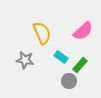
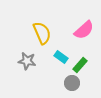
pink semicircle: moved 1 px right, 1 px up
gray star: moved 2 px right, 1 px down
gray circle: moved 3 px right, 2 px down
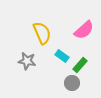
cyan rectangle: moved 1 px right, 1 px up
